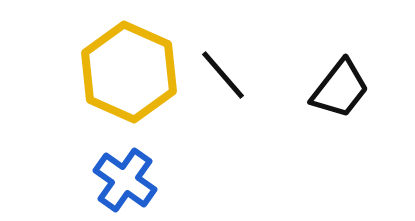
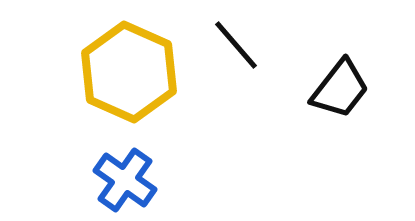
black line: moved 13 px right, 30 px up
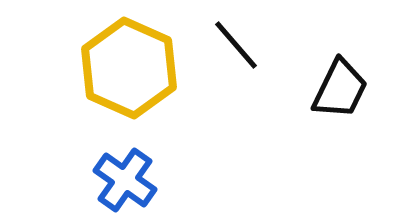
yellow hexagon: moved 4 px up
black trapezoid: rotated 12 degrees counterclockwise
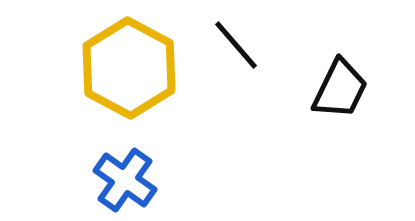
yellow hexagon: rotated 4 degrees clockwise
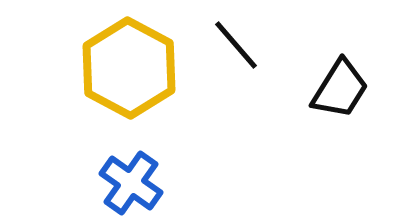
black trapezoid: rotated 6 degrees clockwise
blue cross: moved 6 px right, 3 px down
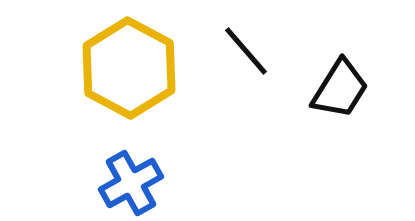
black line: moved 10 px right, 6 px down
blue cross: rotated 26 degrees clockwise
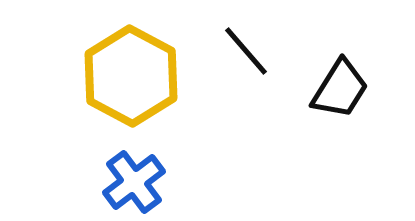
yellow hexagon: moved 2 px right, 8 px down
blue cross: moved 3 px right, 1 px up; rotated 8 degrees counterclockwise
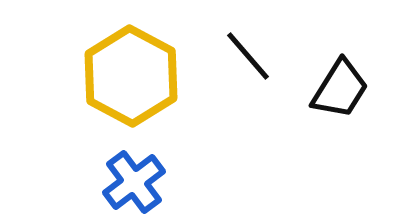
black line: moved 2 px right, 5 px down
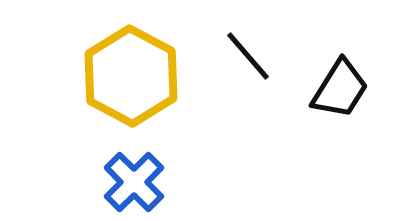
blue cross: rotated 8 degrees counterclockwise
